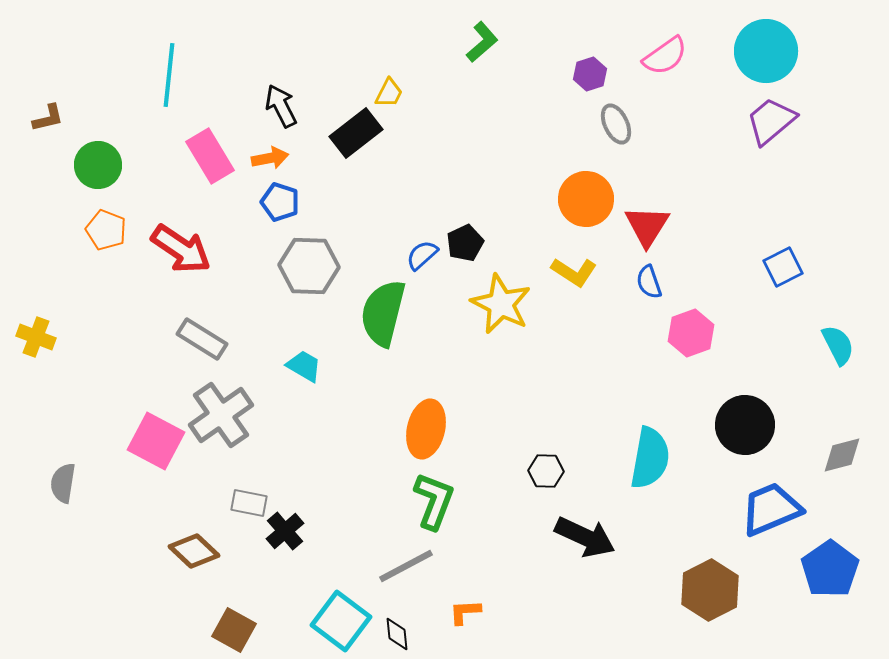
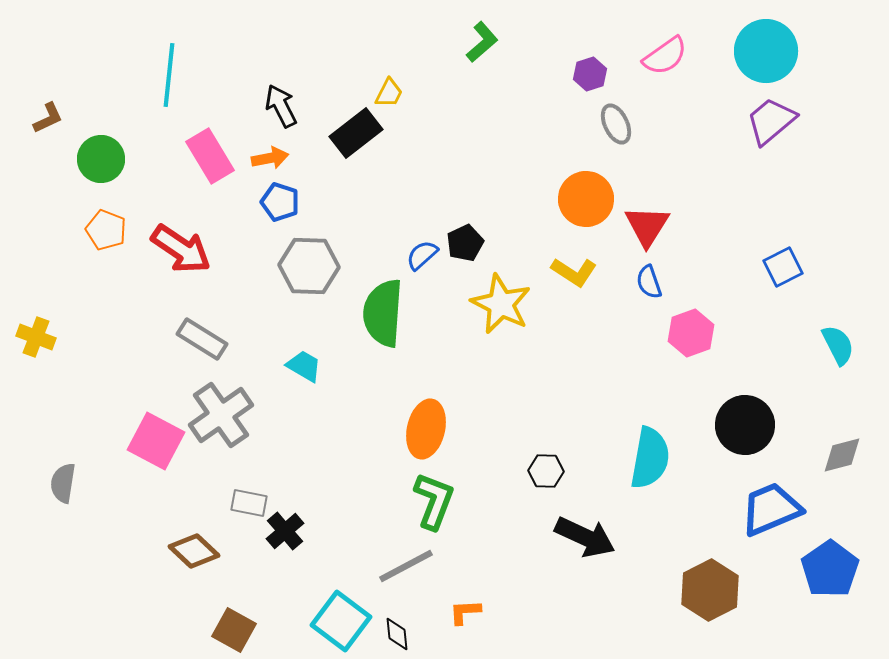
brown L-shape at (48, 118): rotated 12 degrees counterclockwise
green circle at (98, 165): moved 3 px right, 6 px up
green semicircle at (383, 313): rotated 10 degrees counterclockwise
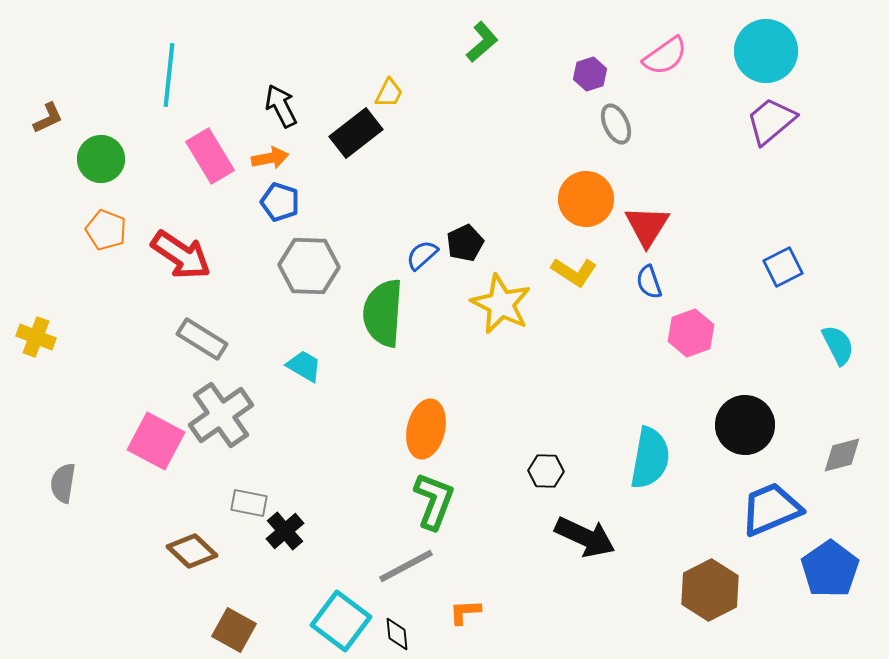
red arrow at (181, 249): moved 6 px down
brown diamond at (194, 551): moved 2 px left
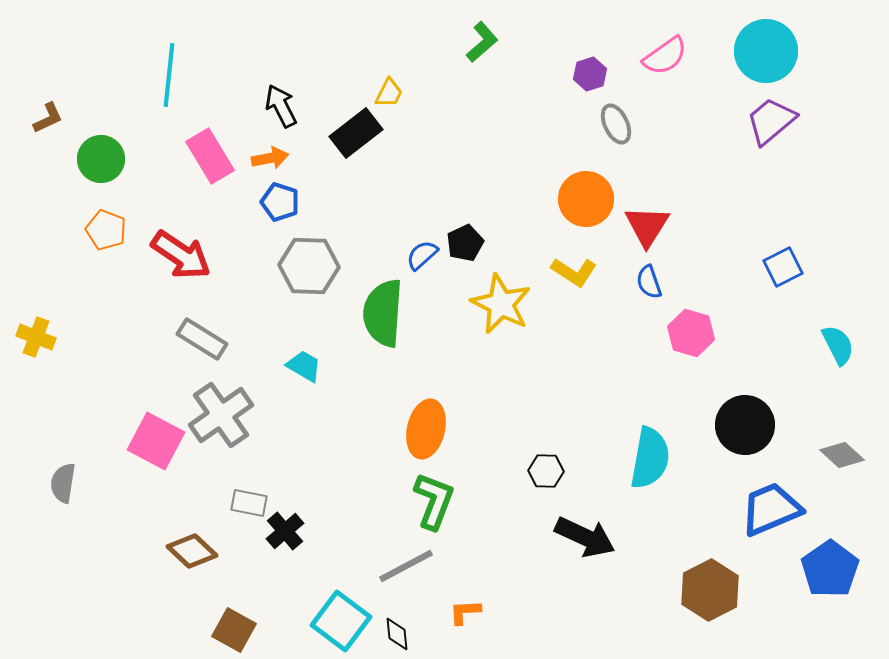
pink hexagon at (691, 333): rotated 24 degrees counterclockwise
gray diamond at (842, 455): rotated 57 degrees clockwise
